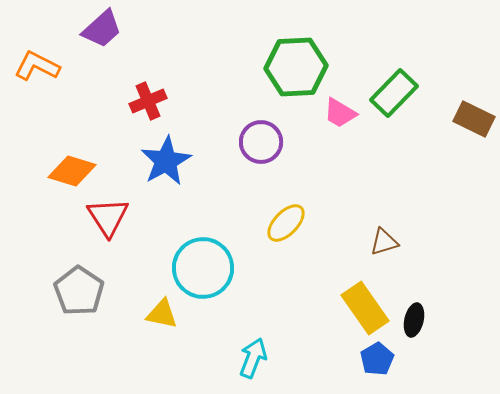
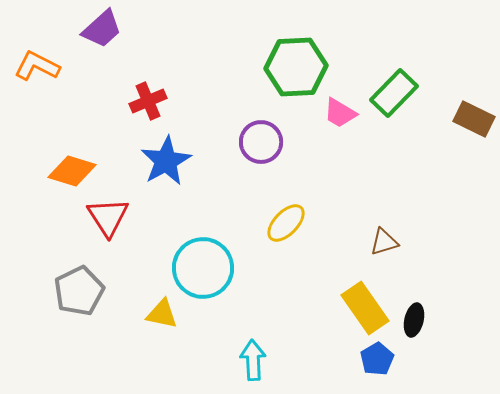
gray pentagon: rotated 12 degrees clockwise
cyan arrow: moved 2 px down; rotated 24 degrees counterclockwise
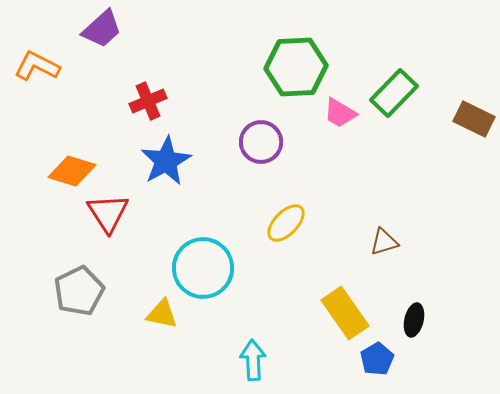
red triangle: moved 4 px up
yellow rectangle: moved 20 px left, 5 px down
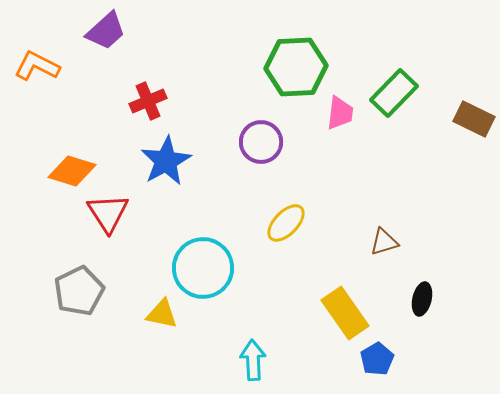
purple trapezoid: moved 4 px right, 2 px down
pink trapezoid: rotated 114 degrees counterclockwise
black ellipse: moved 8 px right, 21 px up
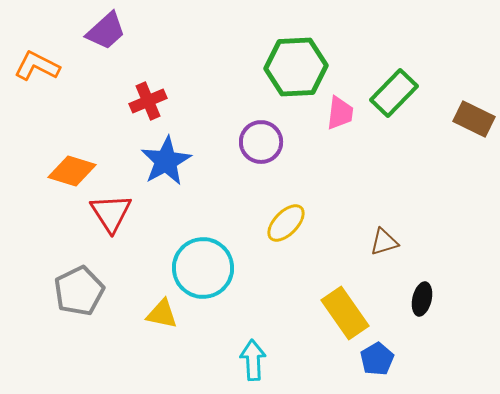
red triangle: moved 3 px right
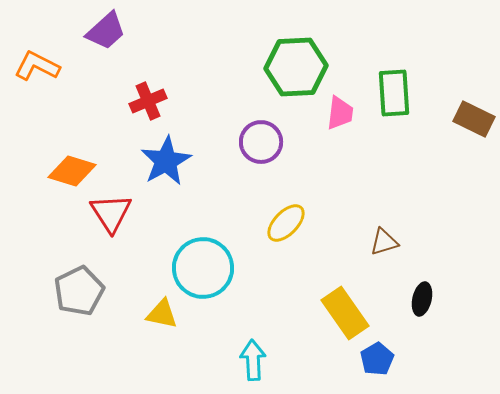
green rectangle: rotated 48 degrees counterclockwise
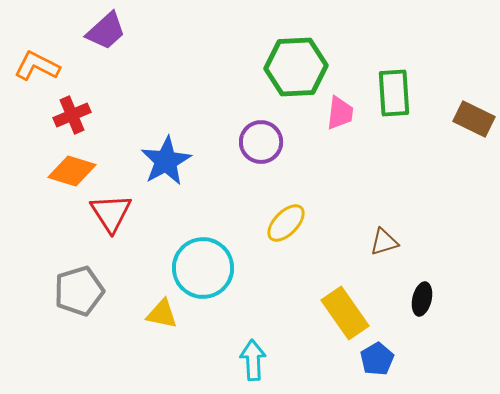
red cross: moved 76 px left, 14 px down
gray pentagon: rotated 9 degrees clockwise
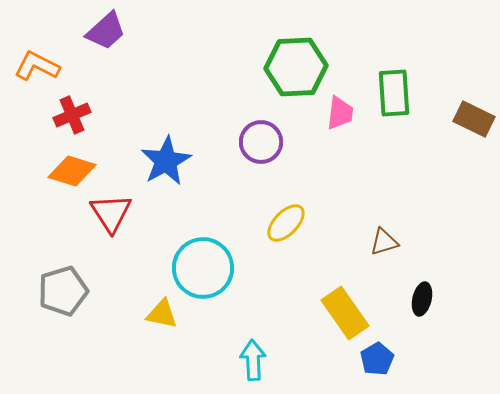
gray pentagon: moved 16 px left
